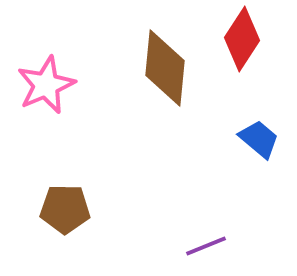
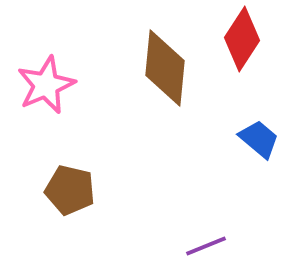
brown pentagon: moved 5 px right, 19 px up; rotated 12 degrees clockwise
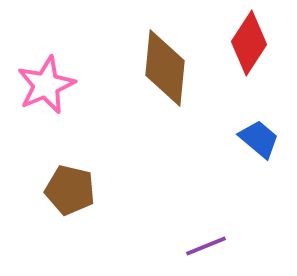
red diamond: moved 7 px right, 4 px down
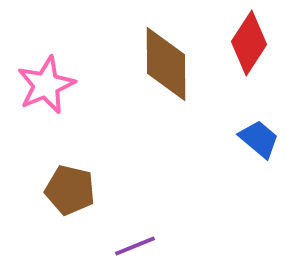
brown diamond: moved 1 px right, 4 px up; rotated 6 degrees counterclockwise
purple line: moved 71 px left
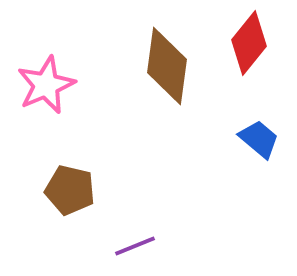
red diamond: rotated 6 degrees clockwise
brown diamond: moved 1 px right, 2 px down; rotated 8 degrees clockwise
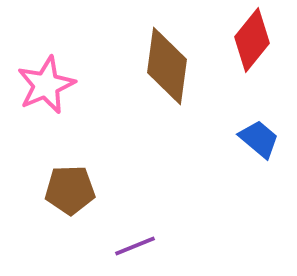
red diamond: moved 3 px right, 3 px up
brown pentagon: rotated 15 degrees counterclockwise
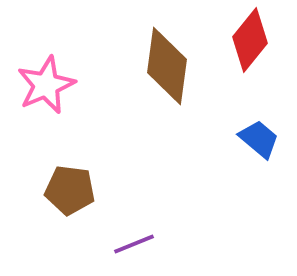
red diamond: moved 2 px left
brown pentagon: rotated 9 degrees clockwise
purple line: moved 1 px left, 2 px up
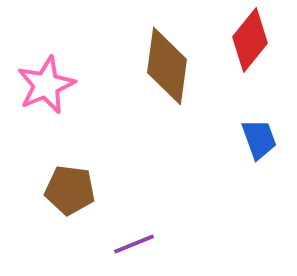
blue trapezoid: rotated 30 degrees clockwise
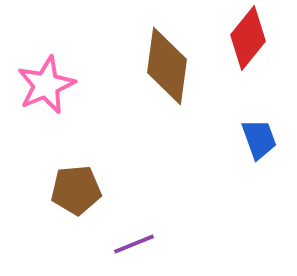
red diamond: moved 2 px left, 2 px up
brown pentagon: moved 6 px right; rotated 12 degrees counterclockwise
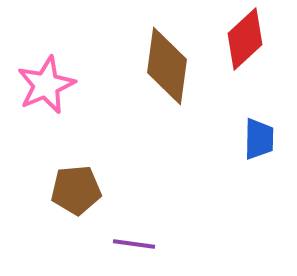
red diamond: moved 3 px left, 1 px down; rotated 8 degrees clockwise
blue trapezoid: rotated 21 degrees clockwise
purple line: rotated 30 degrees clockwise
